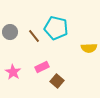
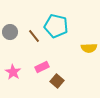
cyan pentagon: moved 2 px up
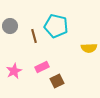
gray circle: moved 6 px up
brown line: rotated 24 degrees clockwise
pink star: moved 1 px right, 1 px up; rotated 14 degrees clockwise
brown square: rotated 24 degrees clockwise
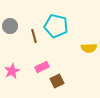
pink star: moved 2 px left
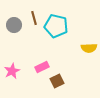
gray circle: moved 4 px right, 1 px up
brown line: moved 18 px up
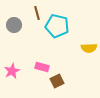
brown line: moved 3 px right, 5 px up
cyan pentagon: moved 1 px right
pink rectangle: rotated 40 degrees clockwise
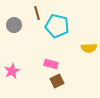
pink rectangle: moved 9 px right, 3 px up
